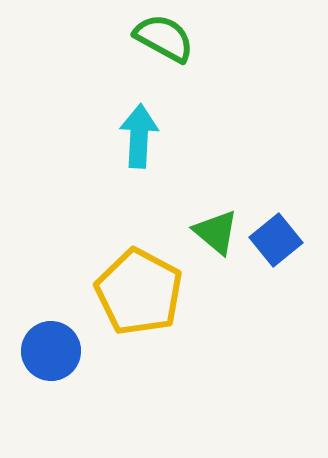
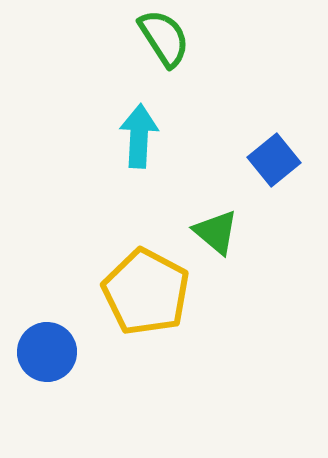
green semicircle: rotated 28 degrees clockwise
blue square: moved 2 px left, 80 px up
yellow pentagon: moved 7 px right
blue circle: moved 4 px left, 1 px down
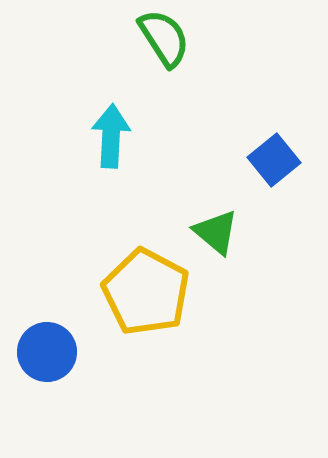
cyan arrow: moved 28 px left
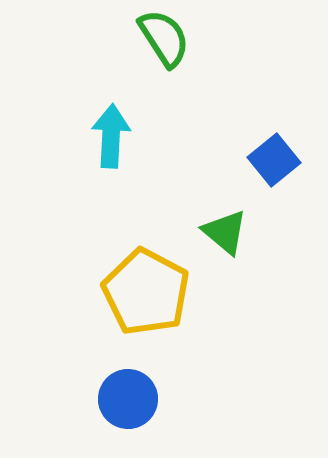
green triangle: moved 9 px right
blue circle: moved 81 px right, 47 px down
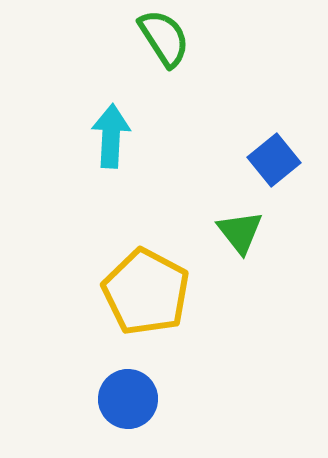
green triangle: moved 15 px right; rotated 12 degrees clockwise
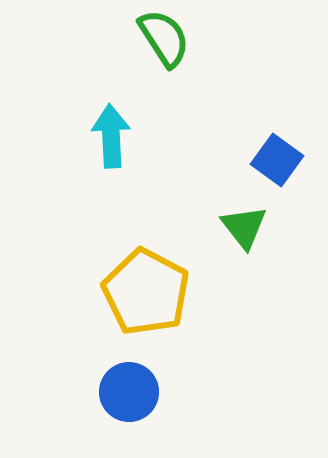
cyan arrow: rotated 6 degrees counterclockwise
blue square: moved 3 px right; rotated 15 degrees counterclockwise
green triangle: moved 4 px right, 5 px up
blue circle: moved 1 px right, 7 px up
